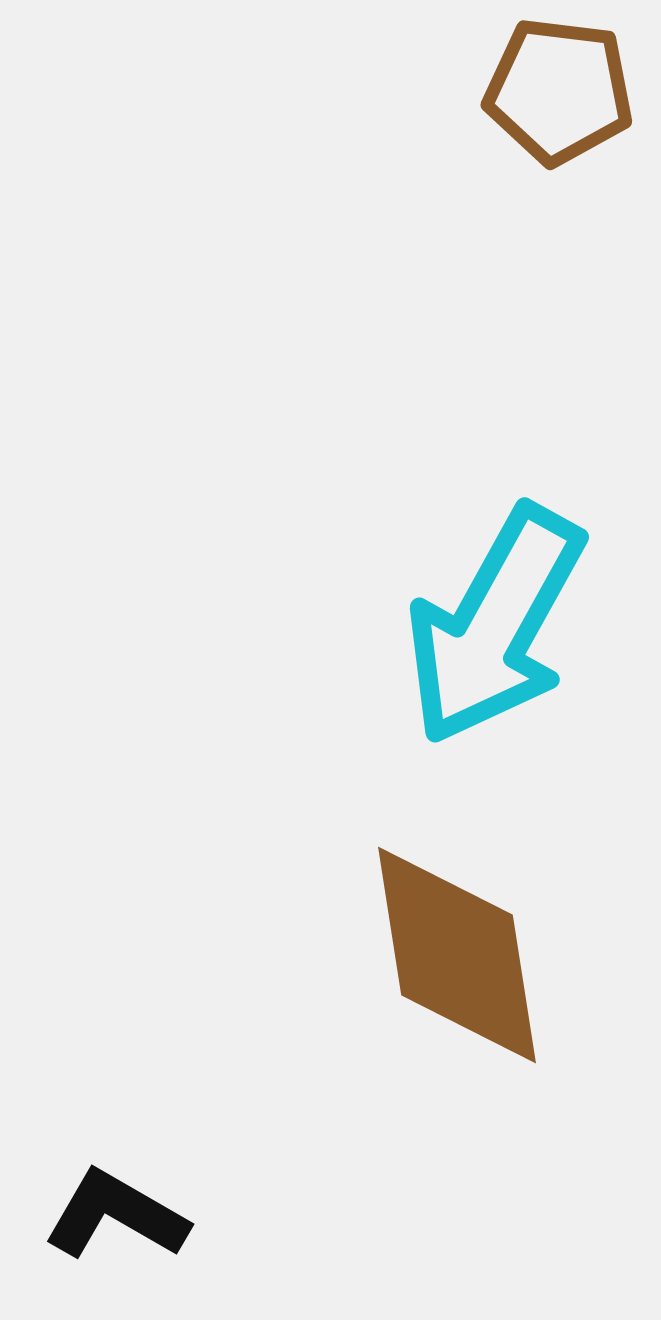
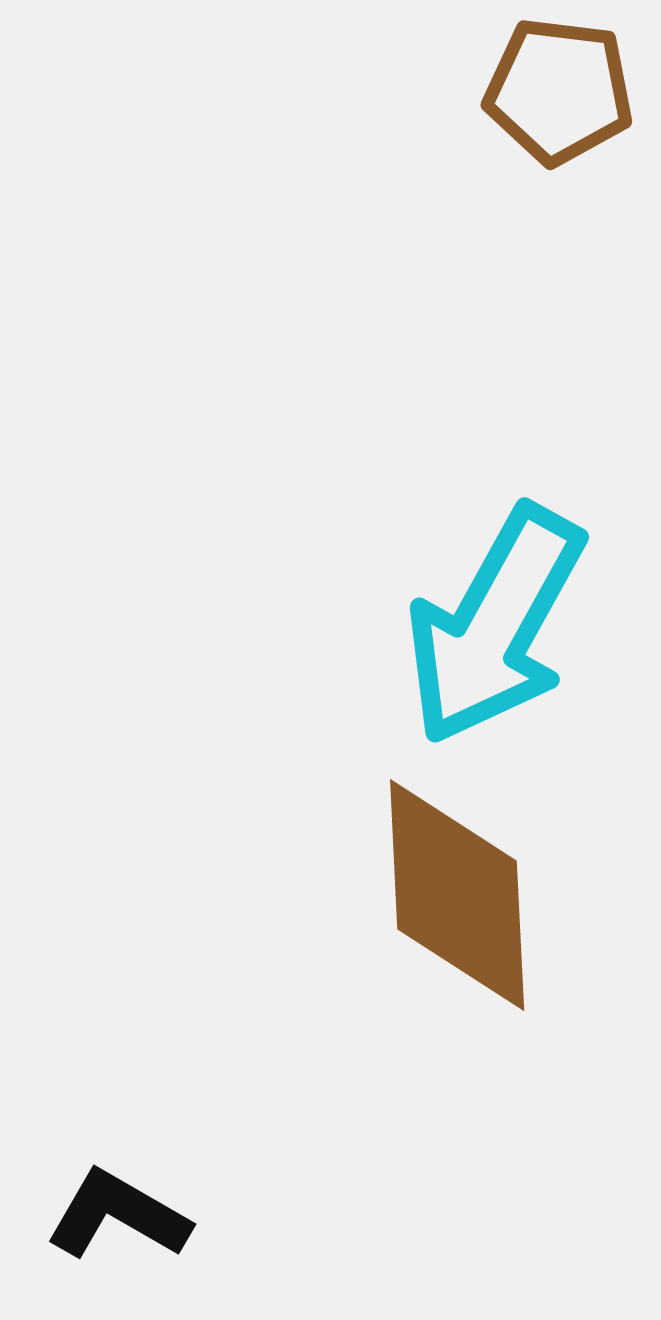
brown diamond: moved 60 px up; rotated 6 degrees clockwise
black L-shape: moved 2 px right
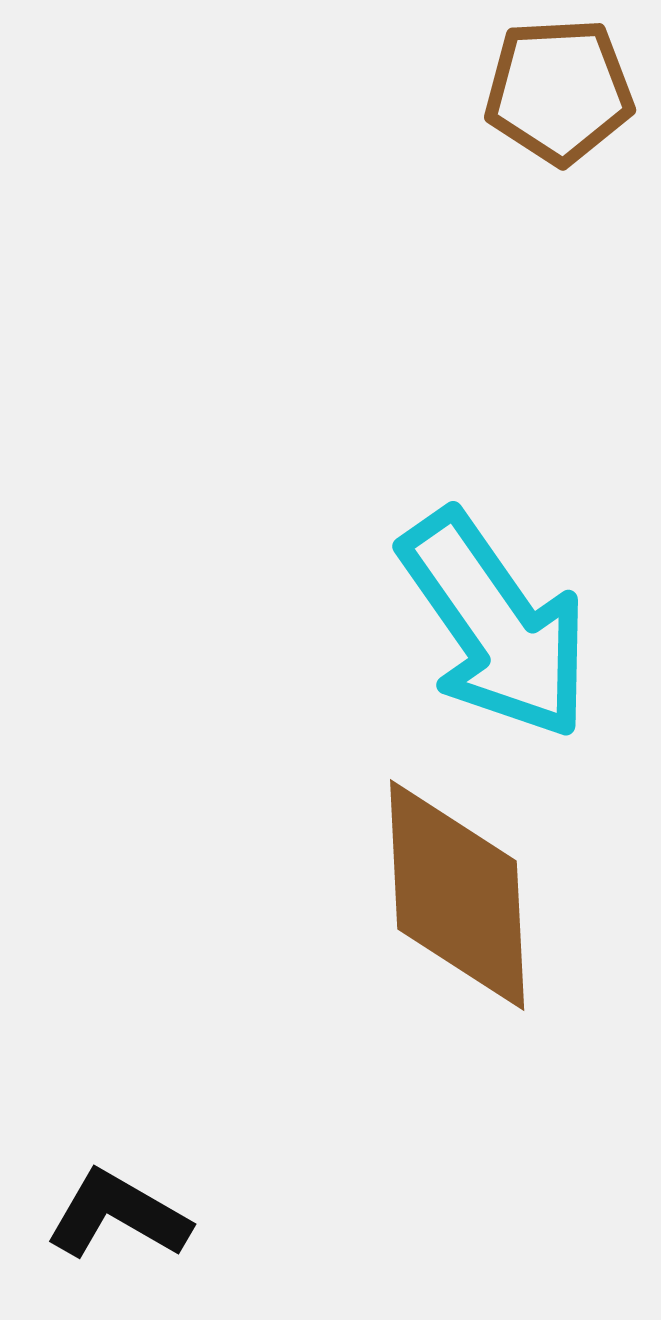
brown pentagon: rotated 10 degrees counterclockwise
cyan arrow: rotated 64 degrees counterclockwise
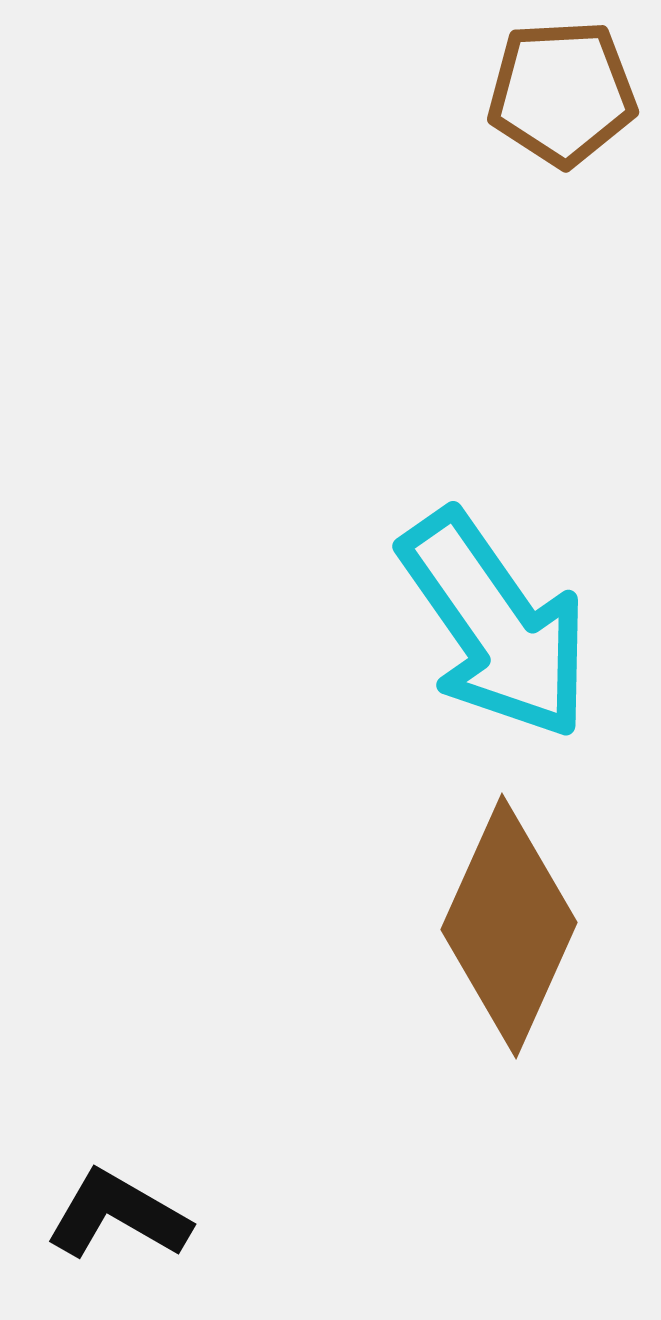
brown pentagon: moved 3 px right, 2 px down
brown diamond: moved 52 px right, 31 px down; rotated 27 degrees clockwise
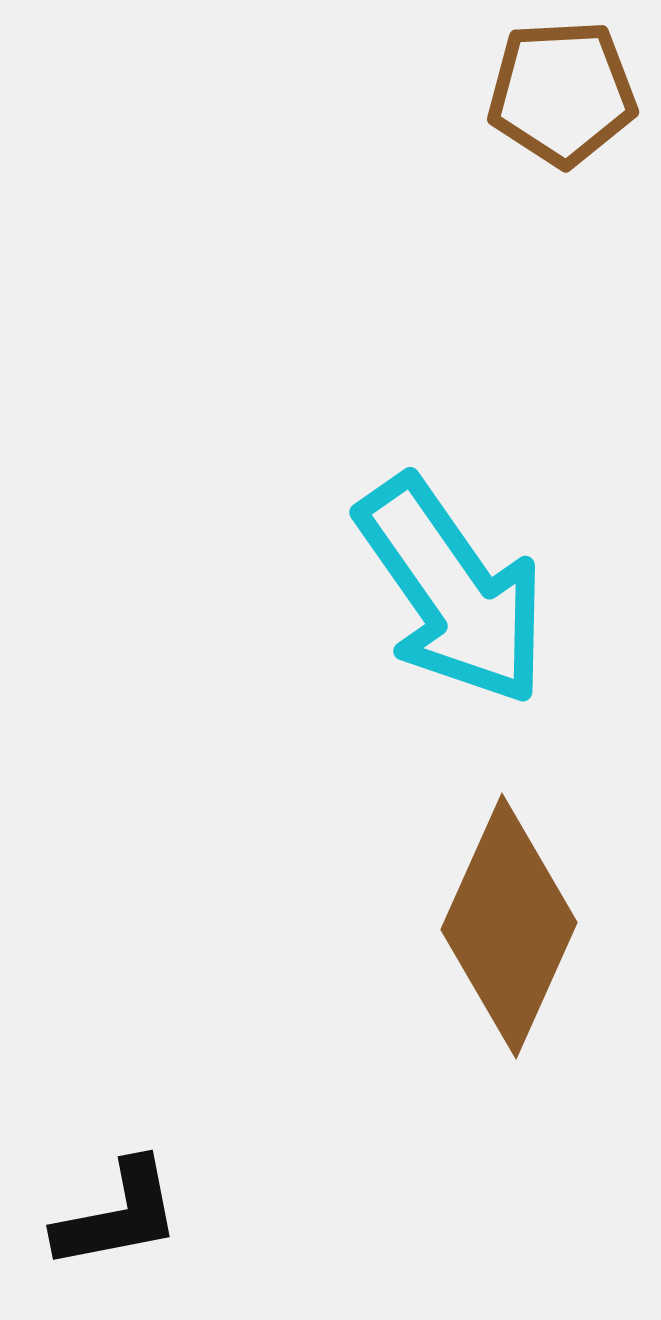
cyan arrow: moved 43 px left, 34 px up
black L-shape: rotated 139 degrees clockwise
